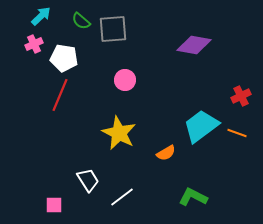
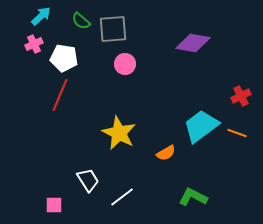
purple diamond: moved 1 px left, 2 px up
pink circle: moved 16 px up
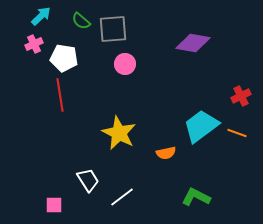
red line: rotated 32 degrees counterclockwise
orange semicircle: rotated 18 degrees clockwise
green L-shape: moved 3 px right
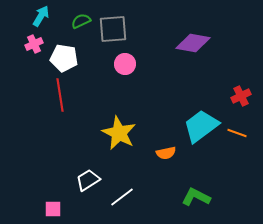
cyan arrow: rotated 15 degrees counterclockwise
green semicircle: rotated 114 degrees clockwise
white trapezoid: rotated 90 degrees counterclockwise
pink square: moved 1 px left, 4 px down
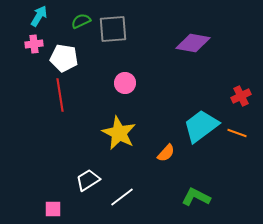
cyan arrow: moved 2 px left
pink cross: rotated 18 degrees clockwise
pink circle: moved 19 px down
orange semicircle: rotated 36 degrees counterclockwise
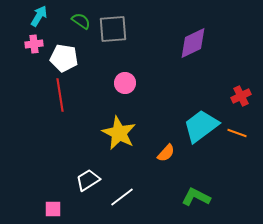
green semicircle: rotated 60 degrees clockwise
purple diamond: rotated 36 degrees counterclockwise
